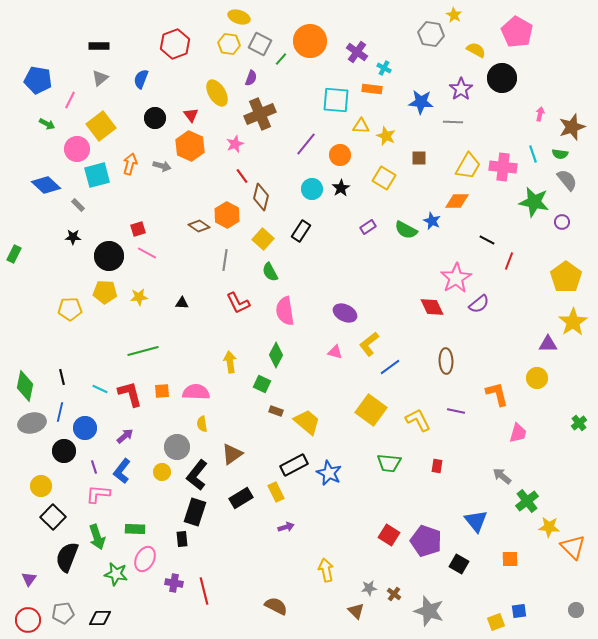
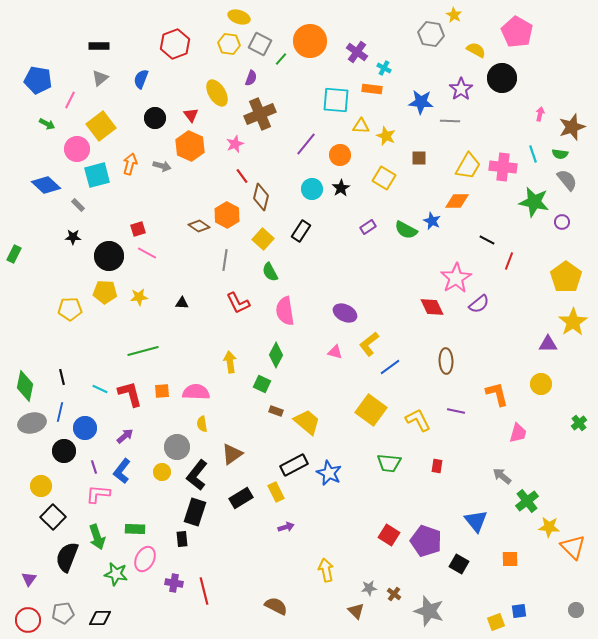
gray line at (453, 122): moved 3 px left, 1 px up
yellow circle at (537, 378): moved 4 px right, 6 px down
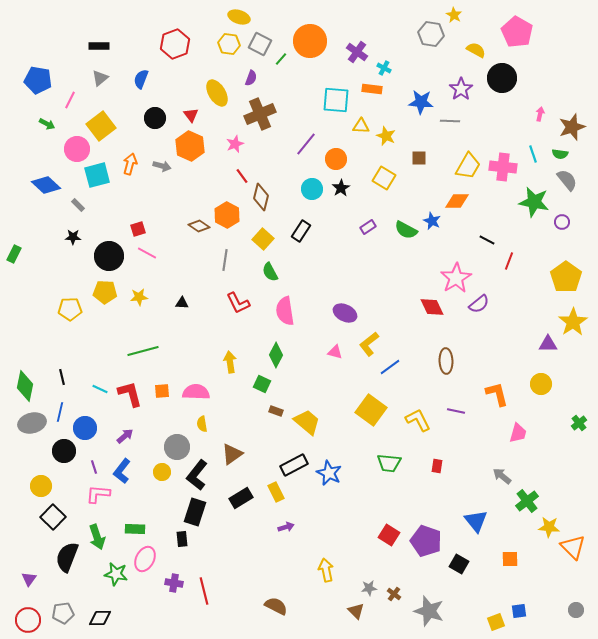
orange circle at (340, 155): moved 4 px left, 4 px down
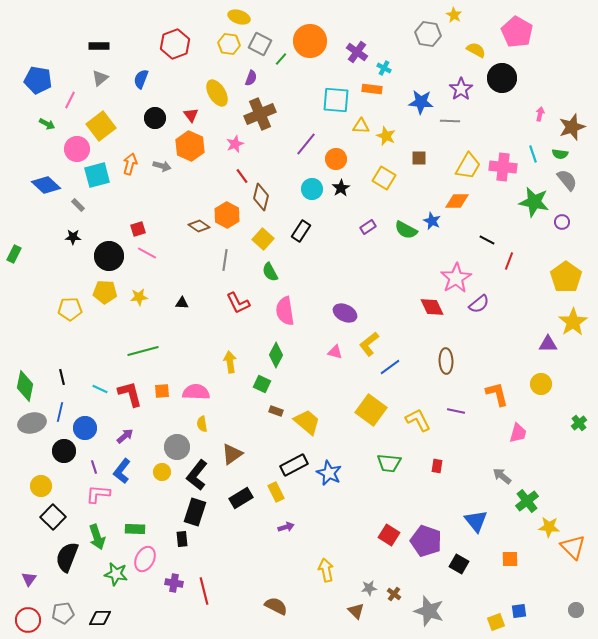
gray hexagon at (431, 34): moved 3 px left
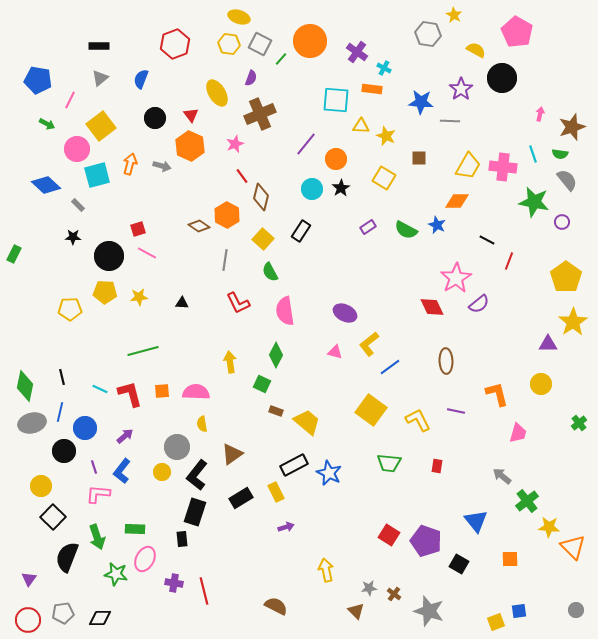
blue star at (432, 221): moved 5 px right, 4 px down
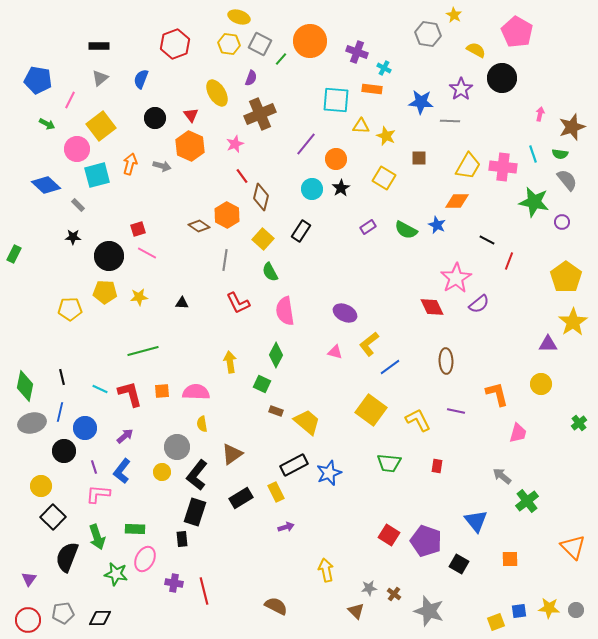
purple cross at (357, 52): rotated 15 degrees counterclockwise
blue star at (329, 473): rotated 25 degrees clockwise
yellow star at (549, 527): moved 81 px down
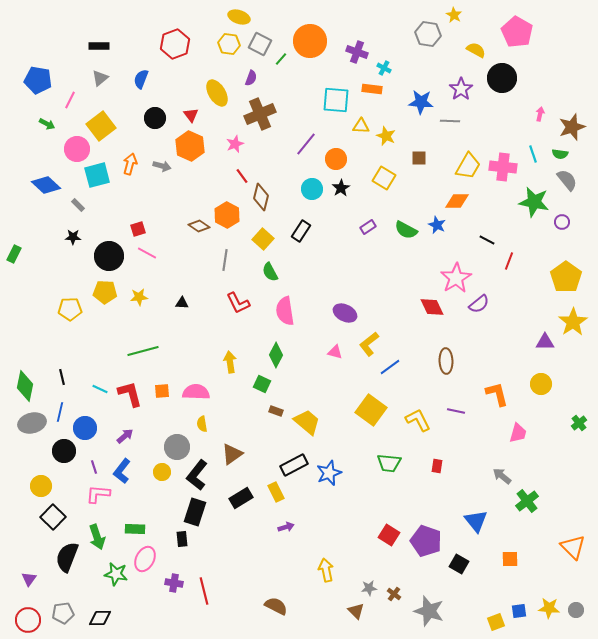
purple triangle at (548, 344): moved 3 px left, 2 px up
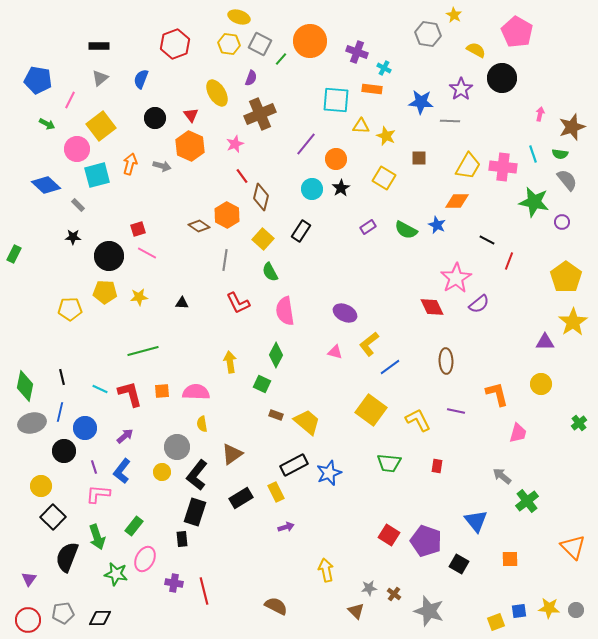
brown rectangle at (276, 411): moved 4 px down
green rectangle at (135, 529): moved 1 px left, 3 px up; rotated 54 degrees counterclockwise
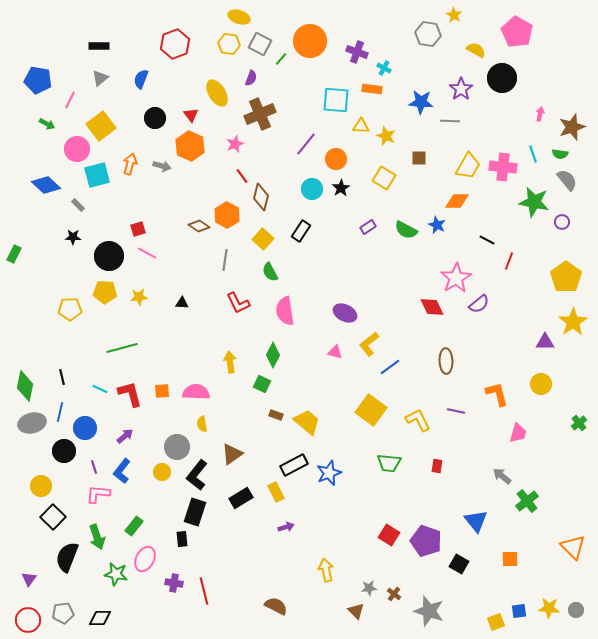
green line at (143, 351): moved 21 px left, 3 px up
green diamond at (276, 355): moved 3 px left
